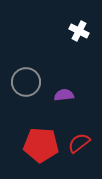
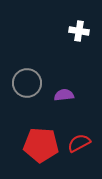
white cross: rotated 18 degrees counterclockwise
gray circle: moved 1 px right, 1 px down
red semicircle: rotated 10 degrees clockwise
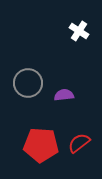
white cross: rotated 24 degrees clockwise
gray circle: moved 1 px right
red semicircle: rotated 10 degrees counterclockwise
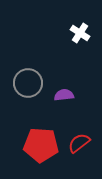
white cross: moved 1 px right, 2 px down
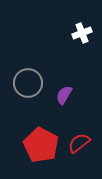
white cross: moved 2 px right; rotated 36 degrees clockwise
purple semicircle: rotated 54 degrees counterclockwise
red pentagon: rotated 24 degrees clockwise
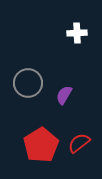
white cross: moved 5 px left; rotated 18 degrees clockwise
red pentagon: rotated 12 degrees clockwise
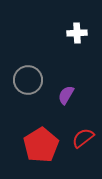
gray circle: moved 3 px up
purple semicircle: moved 2 px right
red semicircle: moved 4 px right, 5 px up
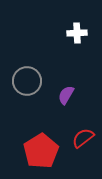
gray circle: moved 1 px left, 1 px down
red pentagon: moved 6 px down
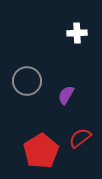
red semicircle: moved 3 px left
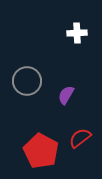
red pentagon: rotated 12 degrees counterclockwise
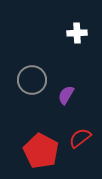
gray circle: moved 5 px right, 1 px up
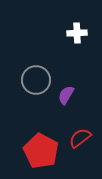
gray circle: moved 4 px right
